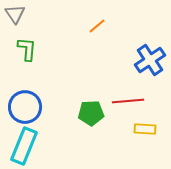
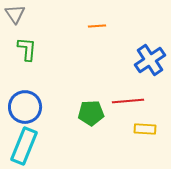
orange line: rotated 36 degrees clockwise
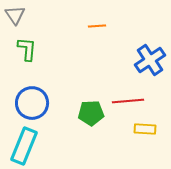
gray triangle: moved 1 px down
blue circle: moved 7 px right, 4 px up
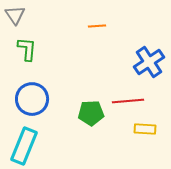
blue cross: moved 1 px left, 2 px down
blue circle: moved 4 px up
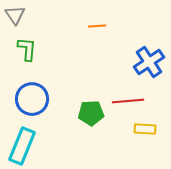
cyan rectangle: moved 2 px left
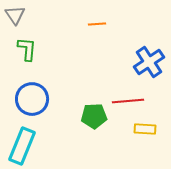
orange line: moved 2 px up
green pentagon: moved 3 px right, 3 px down
